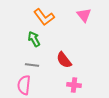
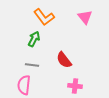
pink triangle: moved 1 px right, 2 px down
green arrow: rotated 56 degrees clockwise
pink cross: moved 1 px right, 1 px down
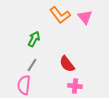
orange L-shape: moved 16 px right, 2 px up
red semicircle: moved 3 px right, 4 px down
gray line: rotated 64 degrees counterclockwise
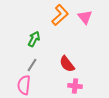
orange L-shape: rotated 95 degrees counterclockwise
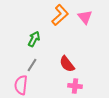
pink semicircle: moved 3 px left
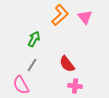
pink semicircle: rotated 36 degrees counterclockwise
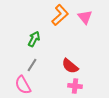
red semicircle: moved 3 px right, 2 px down; rotated 12 degrees counterclockwise
pink semicircle: moved 2 px right
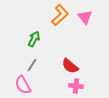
pink cross: moved 1 px right
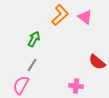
pink triangle: rotated 14 degrees counterclockwise
red semicircle: moved 27 px right, 4 px up
pink semicircle: moved 2 px left; rotated 60 degrees clockwise
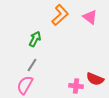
pink triangle: moved 5 px right
green arrow: moved 1 px right
red semicircle: moved 2 px left, 17 px down; rotated 18 degrees counterclockwise
pink semicircle: moved 4 px right
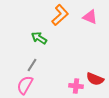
pink triangle: rotated 14 degrees counterclockwise
green arrow: moved 4 px right, 1 px up; rotated 84 degrees counterclockwise
